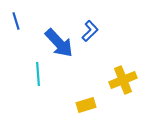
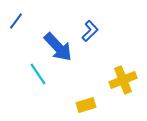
blue line: rotated 54 degrees clockwise
blue arrow: moved 1 px left, 4 px down
cyan line: rotated 30 degrees counterclockwise
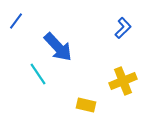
blue L-shape: moved 33 px right, 3 px up
yellow cross: moved 1 px down
yellow rectangle: rotated 30 degrees clockwise
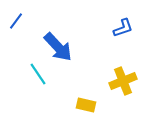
blue L-shape: rotated 25 degrees clockwise
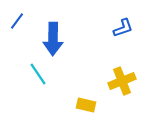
blue line: moved 1 px right
blue arrow: moved 5 px left, 8 px up; rotated 44 degrees clockwise
yellow cross: moved 1 px left
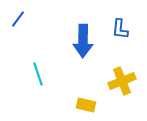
blue line: moved 1 px right, 2 px up
blue L-shape: moved 3 px left, 1 px down; rotated 115 degrees clockwise
blue arrow: moved 30 px right, 2 px down
cyan line: rotated 15 degrees clockwise
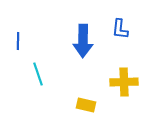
blue line: moved 22 px down; rotated 36 degrees counterclockwise
yellow cross: moved 2 px right, 1 px down; rotated 20 degrees clockwise
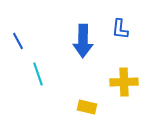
blue line: rotated 30 degrees counterclockwise
yellow rectangle: moved 1 px right, 2 px down
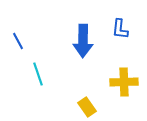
yellow rectangle: rotated 42 degrees clockwise
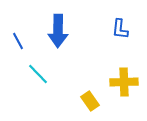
blue arrow: moved 25 px left, 10 px up
cyan line: rotated 25 degrees counterclockwise
yellow rectangle: moved 3 px right, 6 px up
